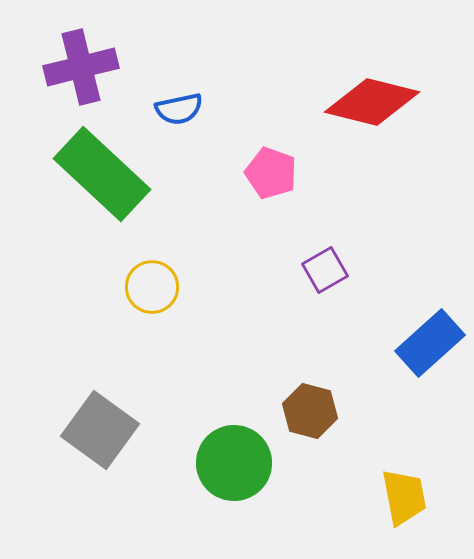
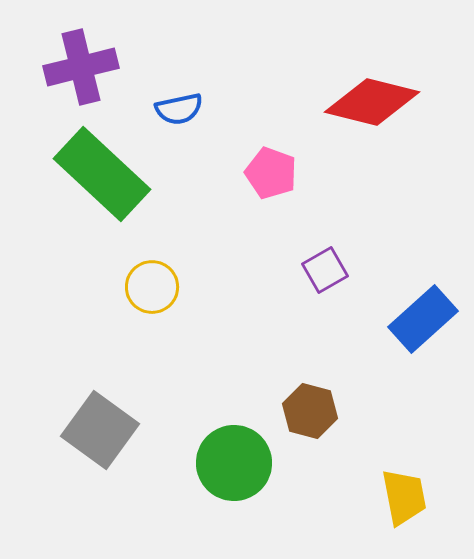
blue rectangle: moved 7 px left, 24 px up
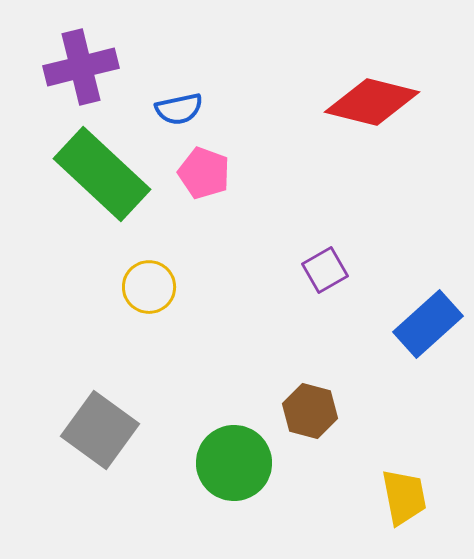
pink pentagon: moved 67 px left
yellow circle: moved 3 px left
blue rectangle: moved 5 px right, 5 px down
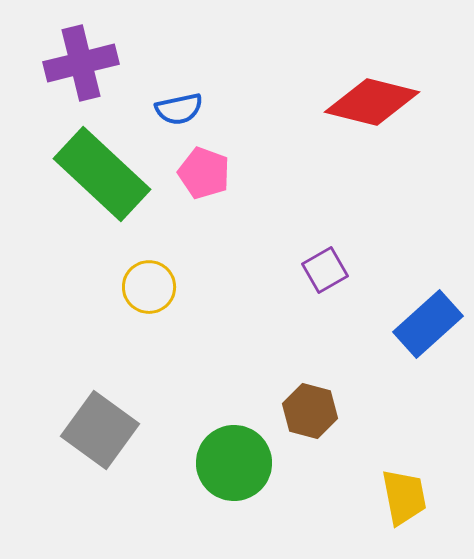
purple cross: moved 4 px up
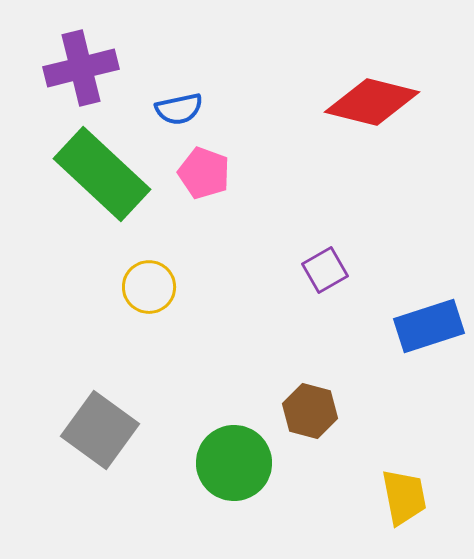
purple cross: moved 5 px down
blue rectangle: moved 1 px right, 2 px down; rotated 24 degrees clockwise
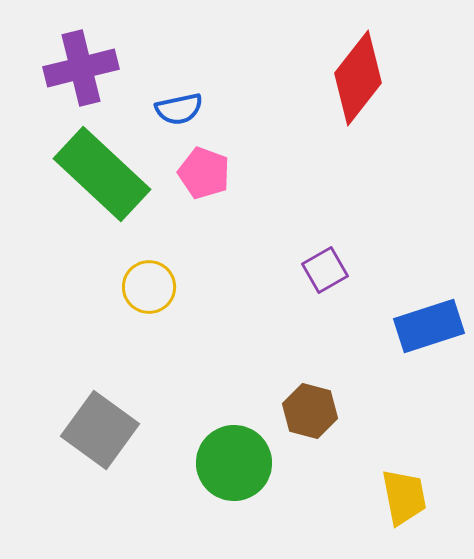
red diamond: moved 14 px left, 24 px up; rotated 66 degrees counterclockwise
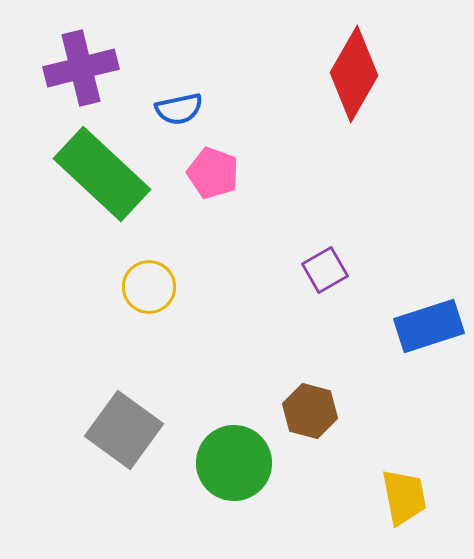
red diamond: moved 4 px left, 4 px up; rotated 8 degrees counterclockwise
pink pentagon: moved 9 px right
gray square: moved 24 px right
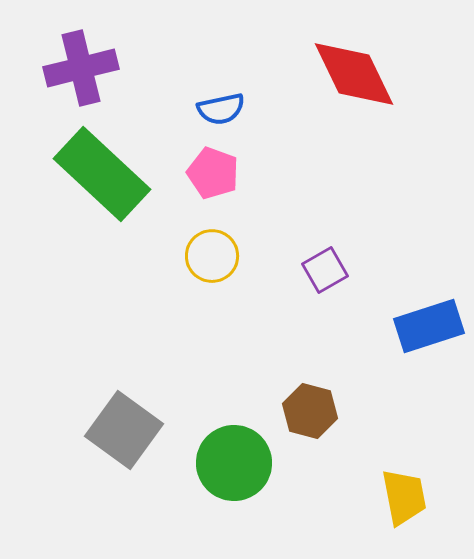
red diamond: rotated 56 degrees counterclockwise
blue semicircle: moved 42 px right
yellow circle: moved 63 px right, 31 px up
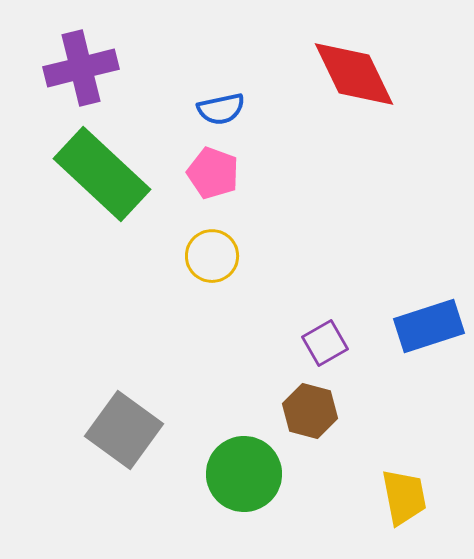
purple square: moved 73 px down
green circle: moved 10 px right, 11 px down
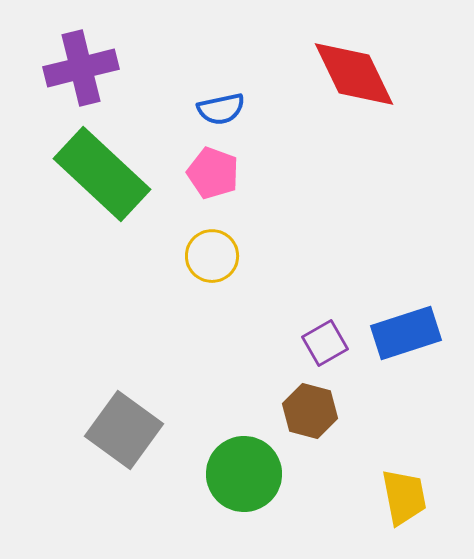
blue rectangle: moved 23 px left, 7 px down
